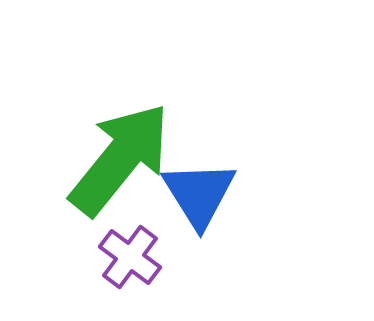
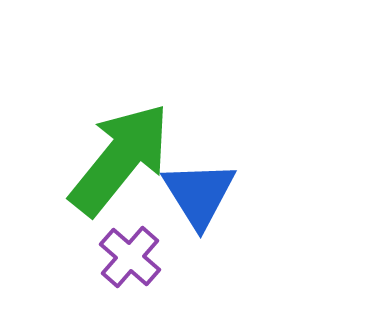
purple cross: rotated 4 degrees clockwise
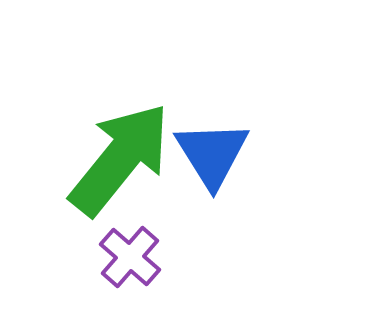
blue triangle: moved 13 px right, 40 px up
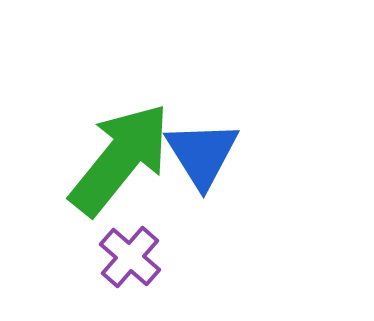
blue triangle: moved 10 px left
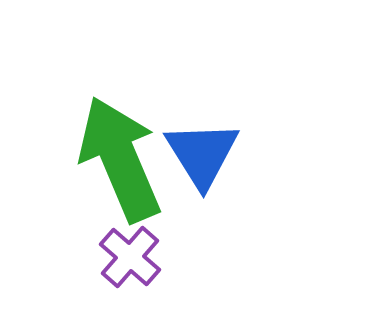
green arrow: rotated 62 degrees counterclockwise
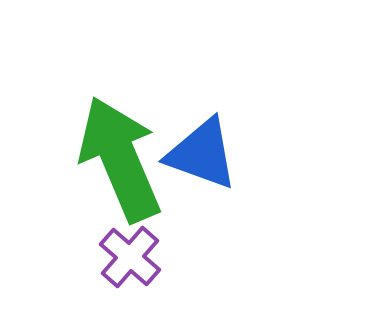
blue triangle: rotated 38 degrees counterclockwise
